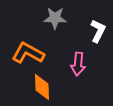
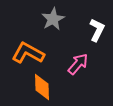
gray star: moved 2 px left, 1 px down; rotated 30 degrees counterclockwise
white L-shape: moved 1 px left, 1 px up
pink arrow: rotated 145 degrees counterclockwise
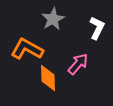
white L-shape: moved 2 px up
orange L-shape: moved 1 px left, 4 px up
orange diamond: moved 6 px right, 9 px up
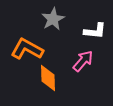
white L-shape: moved 2 px left, 3 px down; rotated 70 degrees clockwise
pink arrow: moved 5 px right, 3 px up
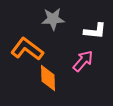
gray star: rotated 25 degrees clockwise
orange L-shape: rotated 8 degrees clockwise
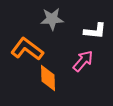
gray star: moved 1 px left
